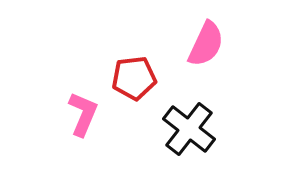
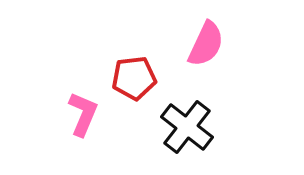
black cross: moved 2 px left, 2 px up
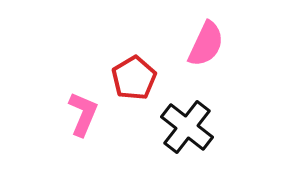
red pentagon: rotated 24 degrees counterclockwise
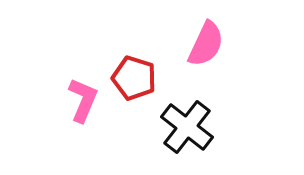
red pentagon: rotated 24 degrees counterclockwise
pink L-shape: moved 14 px up
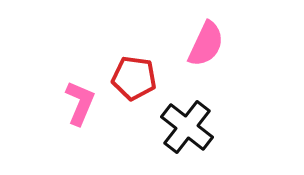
red pentagon: rotated 9 degrees counterclockwise
pink L-shape: moved 3 px left, 3 px down
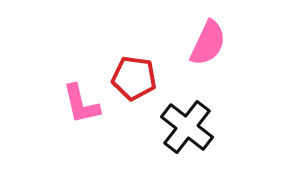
pink semicircle: moved 2 px right, 1 px up
pink L-shape: moved 1 px right, 1 px down; rotated 144 degrees clockwise
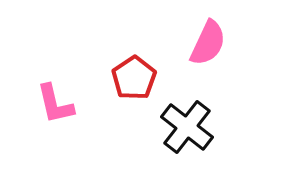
red pentagon: rotated 30 degrees clockwise
pink L-shape: moved 26 px left
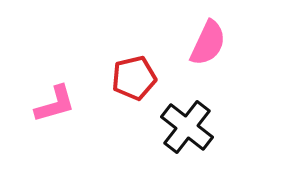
red pentagon: rotated 21 degrees clockwise
pink L-shape: rotated 93 degrees counterclockwise
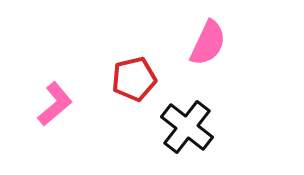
red pentagon: moved 1 px down
pink L-shape: rotated 24 degrees counterclockwise
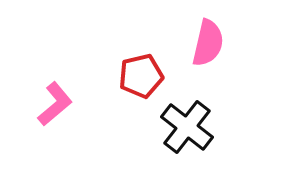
pink semicircle: rotated 12 degrees counterclockwise
red pentagon: moved 7 px right, 3 px up
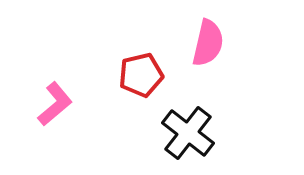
red pentagon: moved 1 px up
black cross: moved 1 px right, 6 px down
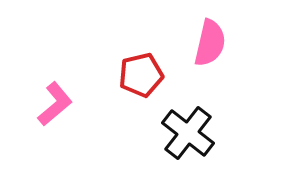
pink semicircle: moved 2 px right
